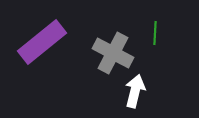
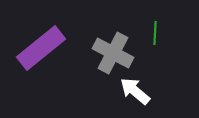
purple rectangle: moved 1 px left, 6 px down
white arrow: rotated 64 degrees counterclockwise
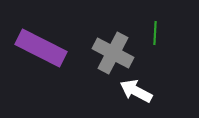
purple rectangle: rotated 66 degrees clockwise
white arrow: moved 1 px right; rotated 12 degrees counterclockwise
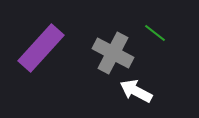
green line: rotated 55 degrees counterclockwise
purple rectangle: rotated 75 degrees counterclockwise
